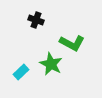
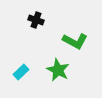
green L-shape: moved 3 px right, 2 px up
green star: moved 7 px right, 6 px down
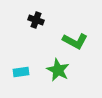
cyan rectangle: rotated 35 degrees clockwise
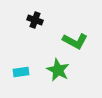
black cross: moved 1 px left
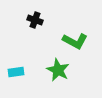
cyan rectangle: moved 5 px left
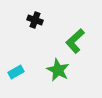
green L-shape: rotated 110 degrees clockwise
cyan rectangle: rotated 21 degrees counterclockwise
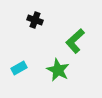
cyan rectangle: moved 3 px right, 4 px up
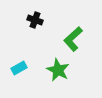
green L-shape: moved 2 px left, 2 px up
